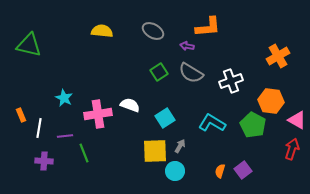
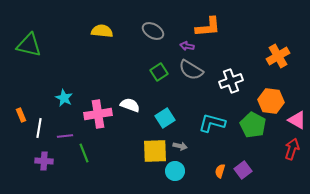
gray semicircle: moved 3 px up
cyan L-shape: rotated 16 degrees counterclockwise
gray arrow: rotated 72 degrees clockwise
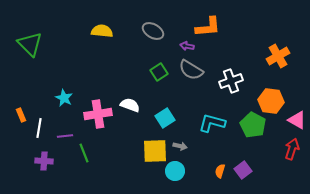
green triangle: moved 1 px right, 1 px up; rotated 32 degrees clockwise
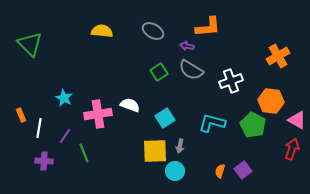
purple line: rotated 49 degrees counterclockwise
gray arrow: rotated 88 degrees clockwise
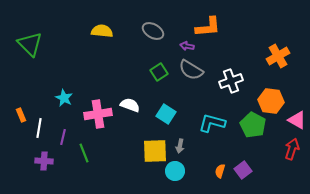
cyan square: moved 1 px right, 4 px up; rotated 24 degrees counterclockwise
purple line: moved 2 px left, 1 px down; rotated 21 degrees counterclockwise
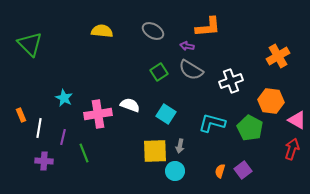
green pentagon: moved 3 px left, 3 px down
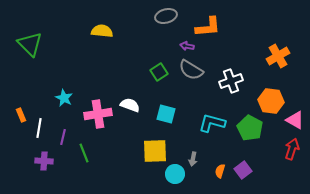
gray ellipse: moved 13 px right, 15 px up; rotated 45 degrees counterclockwise
cyan square: rotated 18 degrees counterclockwise
pink triangle: moved 2 px left
gray arrow: moved 13 px right, 13 px down
cyan circle: moved 3 px down
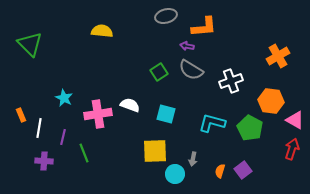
orange L-shape: moved 4 px left
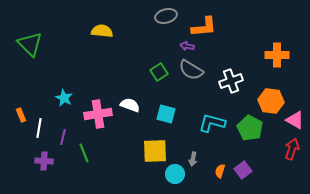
orange cross: moved 1 px left, 1 px up; rotated 30 degrees clockwise
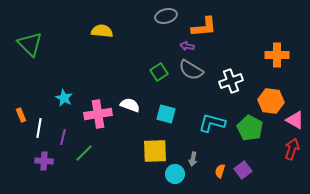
green line: rotated 66 degrees clockwise
